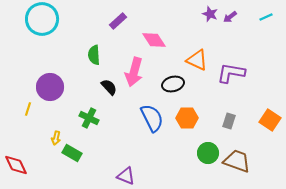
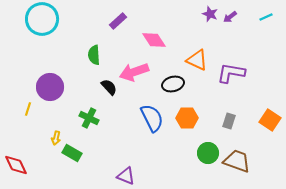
pink arrow: rotated 56 degrees clockwise
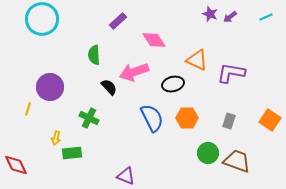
green rectangle: rotated 36 degrees counterclockwise
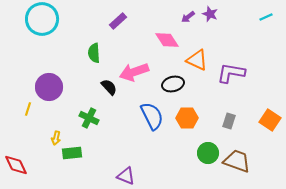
purple arrow: moved 42 px left
pink diamond: moved 13 px right
green semicircle: moved 2 px up
purple circle: moved 1 px left
blue semicircle: moved 2 px up
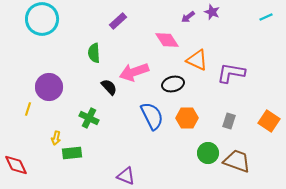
purple star: moved 2 px right, 2 px up
orange square: moved 1 px left, 1 px down
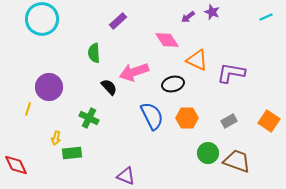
gray rectangle: rotated 42 degrees clockwise
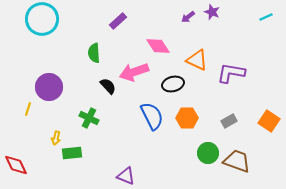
pink diamond: moved 9 px left, 6 px down
black semicircle: moved 1 px left, 1 px up
